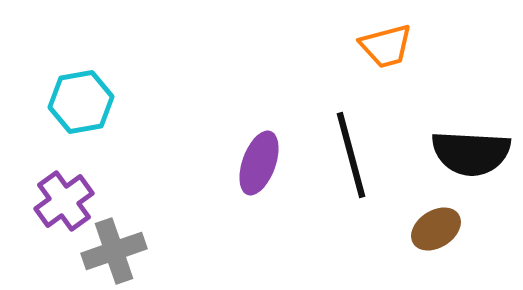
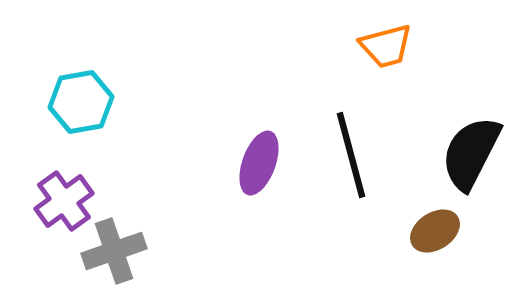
black semicircle: rotated 114 degrees clockwise
brown ellipse: moved 1 px left, 2 px down
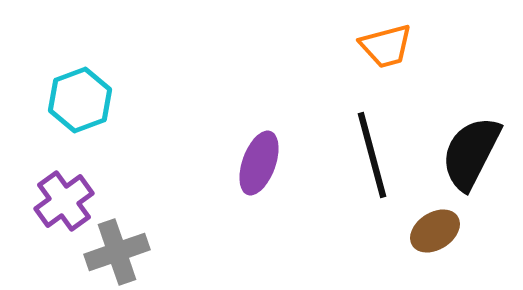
cyan hexagon: moved 1 px left, 2 px up; rotated 10 degrees counterclockwise
black line: moved 21 px right
gray cross: moved 3 px right, 1 px down
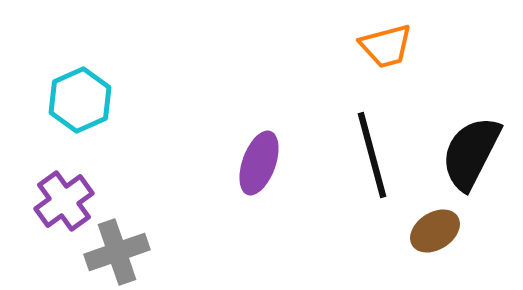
cyan hexagon: rotated 4 degrees counterclockwise
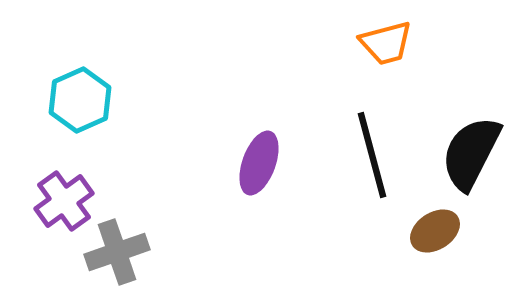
orange trapezoid: moved 3 px up
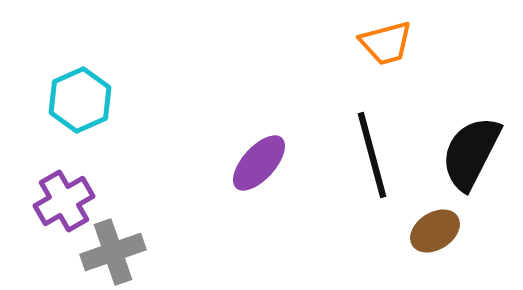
purple ellipse: rotated 22 degrees clockwise
purple cross: rotated 6 degrees clockwise
gray cross: moved 4 px left
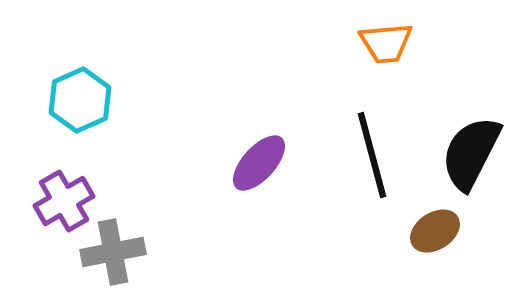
orange trapezoid: rotated 10 degrees clockwise
gray cross: rotated 8 degrees clockwise
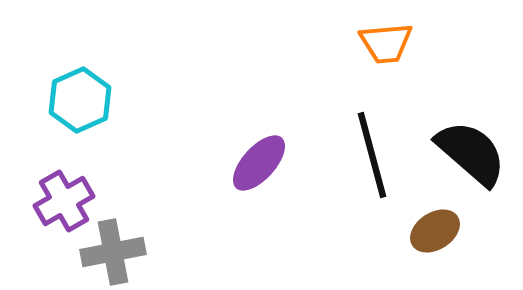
black semicircle: rotated 104 degrees clockwise
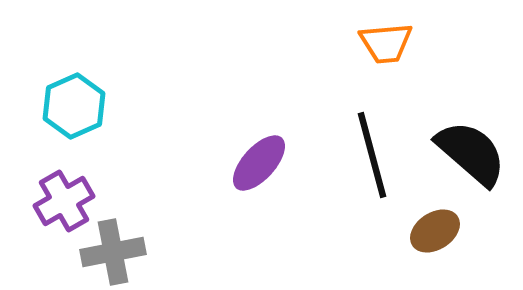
cyan hexagon: moved 6 px left, 6 px down
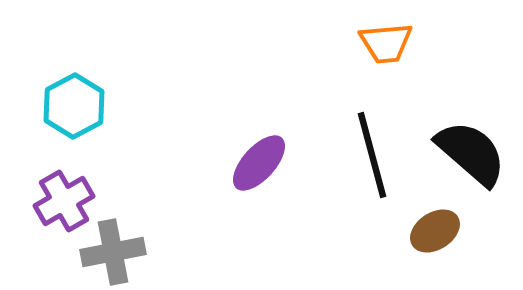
cyan hexagon: rotated 4 degrees counterclockwise
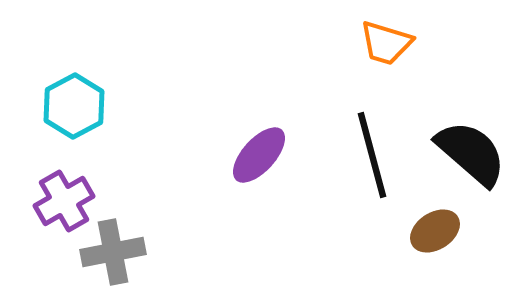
orange trapezoid: rotated 22 degrees clockwise
purple ellipse: moved 8 px up
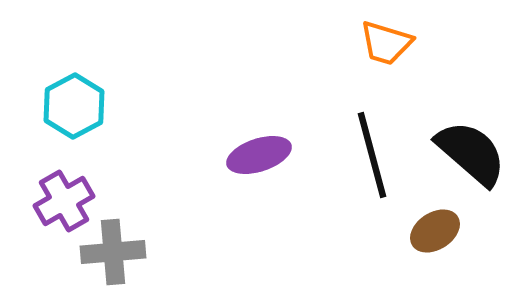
purple ellipse: rotated 30 degrees clockwise
gray cross: rotated 6 degrees clockwise
